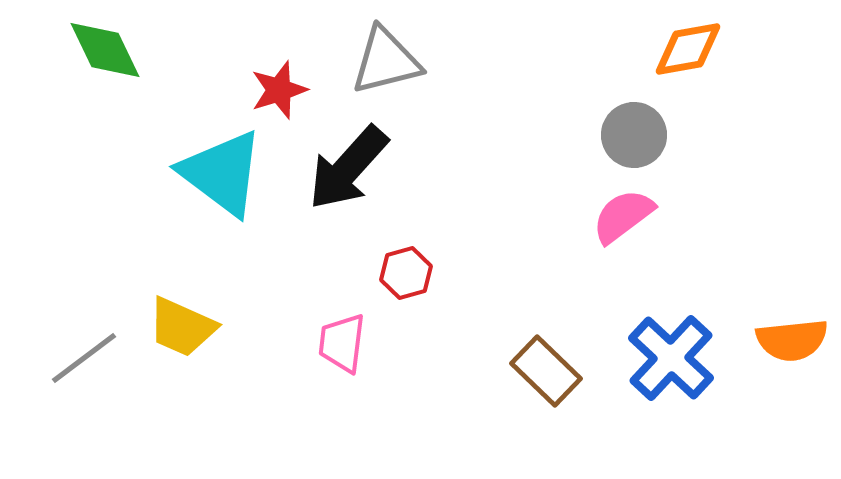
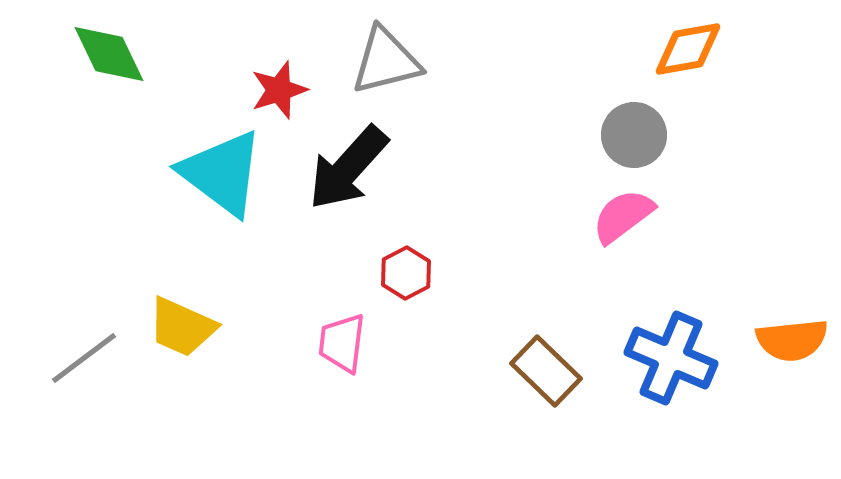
green diamond: moved 4 px right, 4 px down
red hexagon: rotated 12 degrees counterclockwise
blue cross: rotated 20 degrees counterclockwise
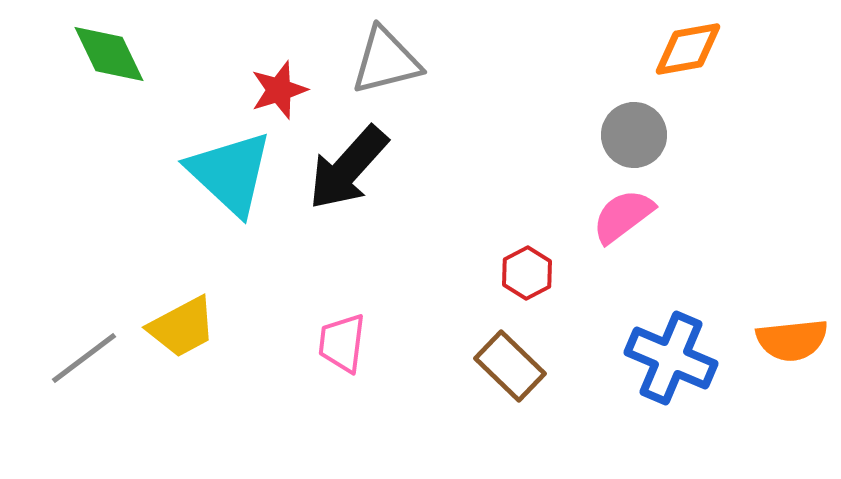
cyan triangle: moved 8 px right; rotated 6 degrees clockwise
red hexagon: moved 121 px right
yellow trapezoid: rotated 52 degrees counterclockwise
brown rectangle: moved 36 px left, 5 px up
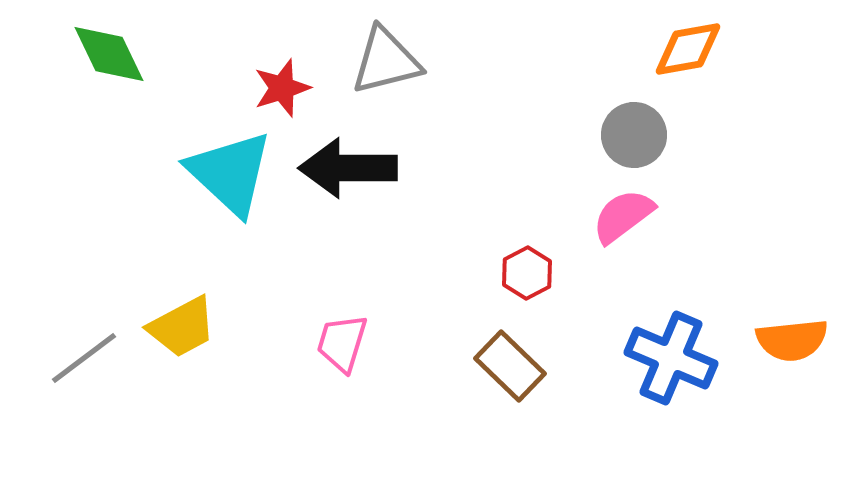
red star: moved 3 px right, 2 px up
black arrow: rotated 48 degrees clockwise
pink trapezoid: rotated 10 degrees clockwise
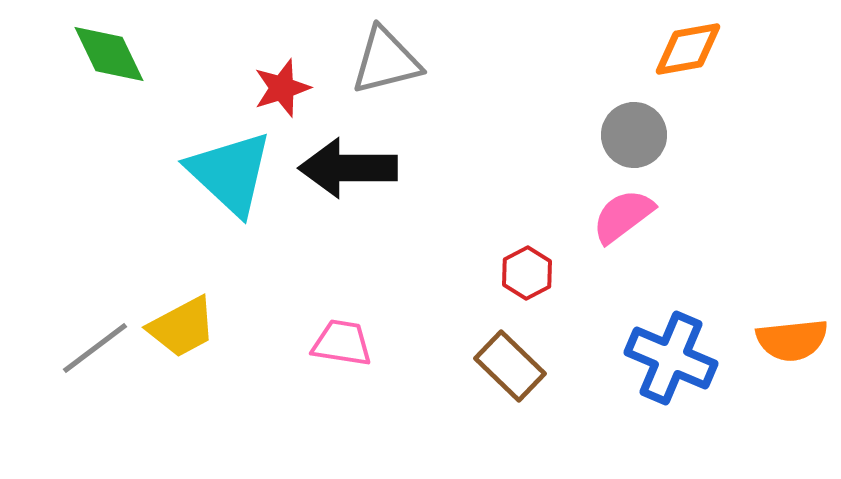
pink trapezoid: rotated 82 degrees clockwise
gray line: moved 11 px right, 10 px up
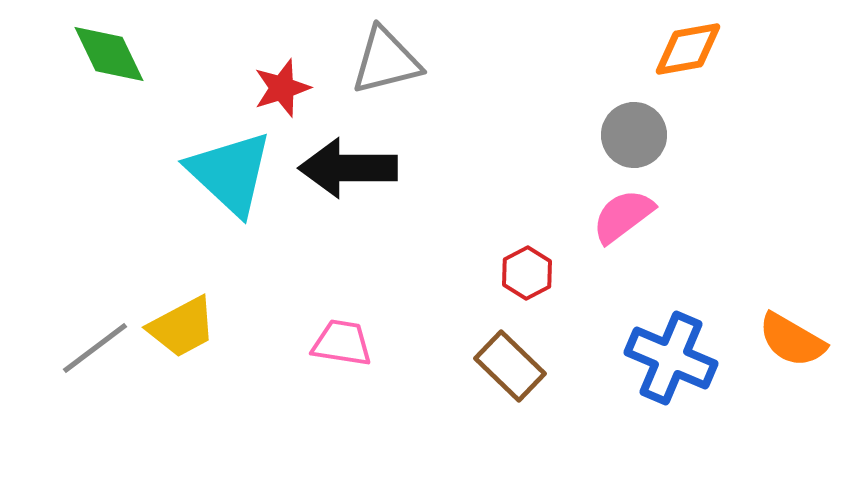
orange semicircle: rotated 36 degrees clockwise
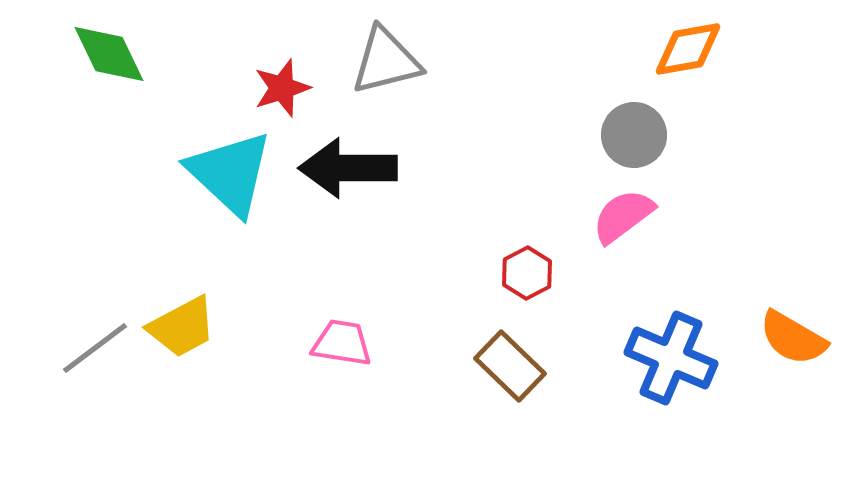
orange semicircle: moved 1 px right, 2 px up
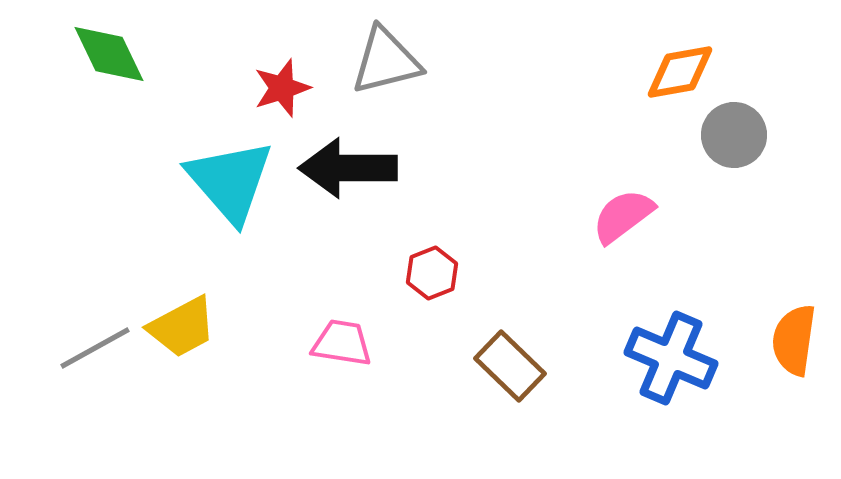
orange diamond: moved 8 px left, 23 px down
gray circle: moved 100 px right
cyan triangle: moved 8 px down; rotated 6 degrees clockwise
red hexagon: moved 95 px left; rotated 6 degrees clockwise
orange semicircle: moved 1 px right, 2 px down; rotated 68 degrees clockwise
gray line: rotated 8 degrees clockwise
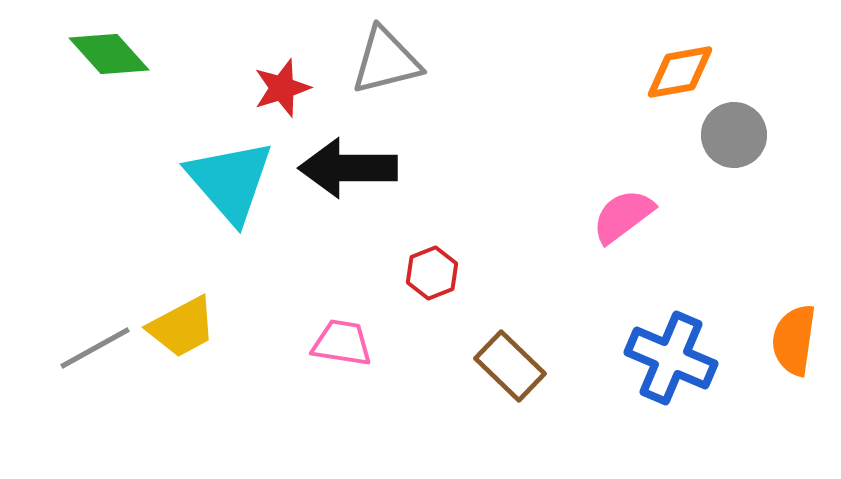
green diamond: rotated 16 degrees counterclockwise
